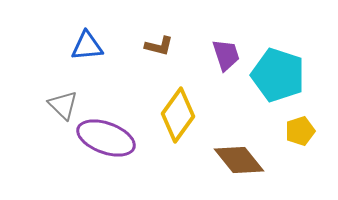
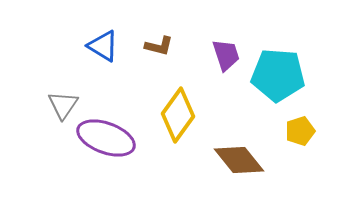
blue triangle: moved 16 px right; rotated 36 degrees clockwise
cyan pentagon: rotated 14 degrees counterclockwise
gray triangle: rotated 20 degrees clockwise
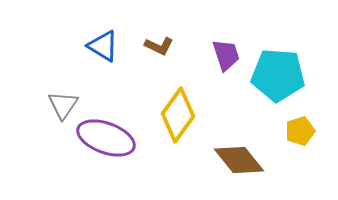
brown L-shape: rotated 12 degrees clockwise
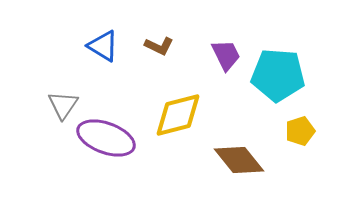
purple trapezoid: rotated 8 degrees counterclockwise
yellow diamond: rotated 40 degrees clockwise
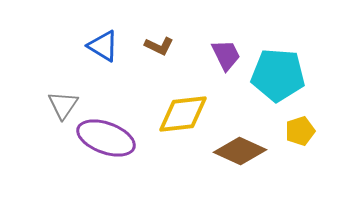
yellow diamond: moved 5 px right, 1 px up; rotated 8 degrees clockwise
brown diamond: moved 1 px right, 9 px up; rotated 27 degrees counterclockwise
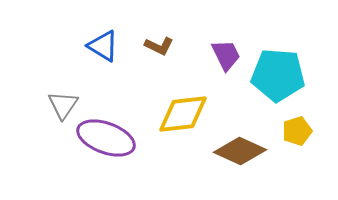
yellow pentagon: moved 3 px left
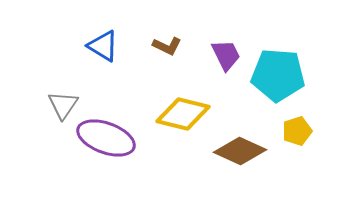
brown L-shape: moved 8 px right
yellow diamond: rotated 20 degrees clockwise
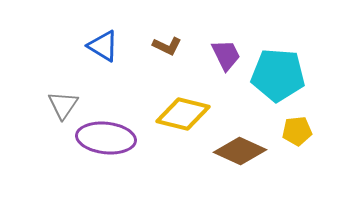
yellow pentagon: rotated 12 degrees clockwise
purple ellipse: rotated 14 degrees counterclockwise
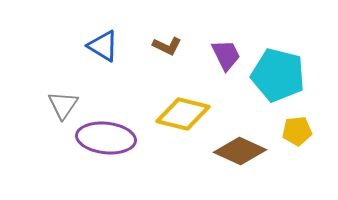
cyan pentagon: rotated 10 degrees clockwise
